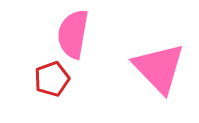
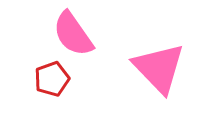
pink semicircle: rotated 45 degrees counterclockwise
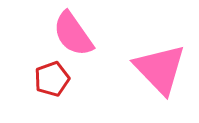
pink triangle: moved 1 px right, 1 px down
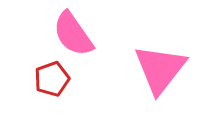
pink triangle: rotated 22 degrees clockwise
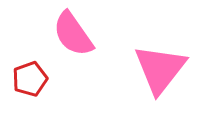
red pentagon: moved 22 px left
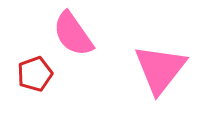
red pentagon: moved 5 px right, 5 px up
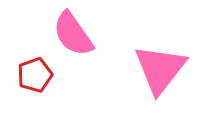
red pentagon: moved 1 px down
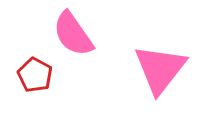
red pentagon: rotated 24 degrees counterclockwise
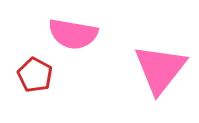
pink semicircle: rotated 45 degrees counterclockwise
